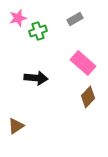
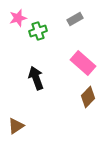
black arrow: rotated 115 degrees counterclockwise
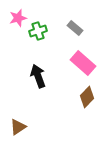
gray rectangle: moved 9 px down; rotated 70 degrees clockwise
black arrow: moved 2 px right, 2 px up
brown diamond: moved 1 px left
brown triangle: moved 2 px right, 1 px down
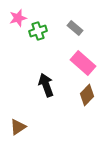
black arrow: moved 8 px right, 9 px down
brown diamond: moved 2 px up
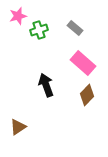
pink star: moved 2 px up
green cross: moved 1 px right, 1 px up
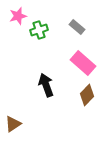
gray rectangle: moved 2 px right, 1 px up
brown triangle: moved 5 px left, 3 px up
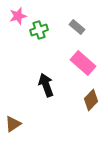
brown diamond: moved 4 px right, 5 px down
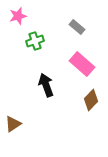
green cross: moved 4 px left, 11 px down
pink rectangle: moved 1 px left, 1 px down
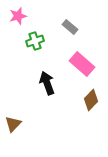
gray rectangle: moved 7 px left
black arrow: moved 1 px right, 2 px up
brown triangle: rotated 12 degrees counterclockwise
